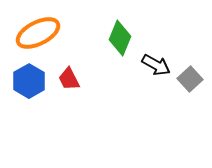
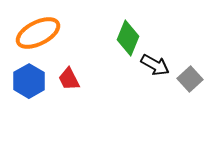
green diamond: moved 8 px right
black arrow: moved 1 px left
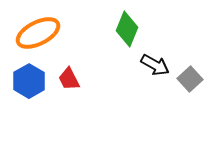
green diamond: moved 1 px left, 9 px up
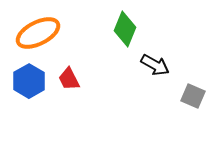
green diamond: moved 2 px left
gray square: moved 3 px right, 17 px down; rotated 25 degrees counterclockwise
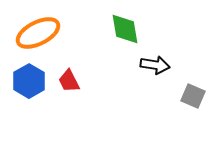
green diamond: rotated 32 degrees counterclockwise
black arrow: rotated 20 degrees counterclockwise
red trapezoid: moved 2 px down
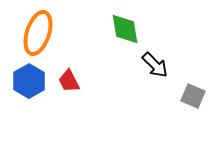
orange ellipse: rotated 45 degrees counterclockwise
black arrow: rotated 36 degrees clockwise
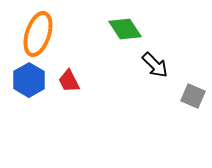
green diamond: rotated 24 degrees counterclockwise
orange ellipse: moved 1 px down
blue hexagon: moved 1 px up
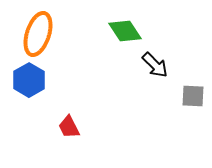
green diamond: moved 2 px down
red trapezoid: moved 46 px down
gray square: rotated 20 degrees counterclockwise
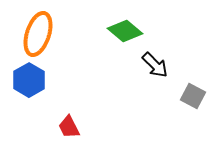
green diamond: rotated 16 degrees counterclockwise
gray square: rotated 25 degrees clockwise
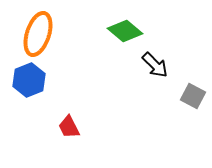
blue hexagon: rotated 8 degrees clockwise
